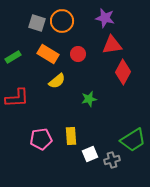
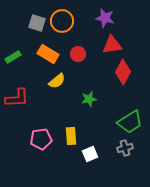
green trapezoid: moved 3 px left, 18 px up
gray cross: moved 13 px right, 12 px up
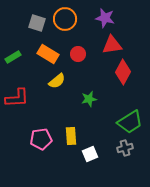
orange circle: moved 3 px right, 2 px up
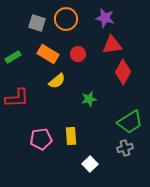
orange circle: moved 1 px right
white square: moved 10 px down; rotated 21 degrees counterclockwise
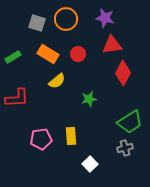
red diamond: moved 1 px down
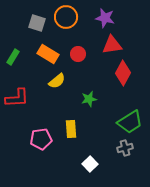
orange circle: moved 2 px up
green rectangle: rotated 28 degrees counterclockwise
yellow rectangle: moved 7 px up
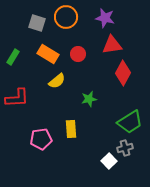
white square: moved 19 px right, 3 px up
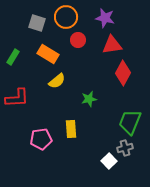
red circle: moved 14 px up
green trapezoid: rotated 144 degrees clockwise
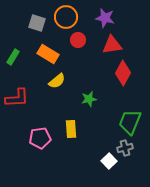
pink pentagon: moved 1 px left, 1 px up
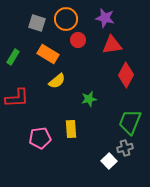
orange circle: moved 2 px down
red diamond: moved 3 px right, 2 px down
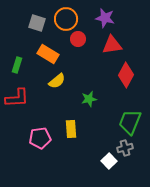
red circle: moved 1 px up
green rectangle: moved 4 px right, 8 px down; rotated 14 degrees counterclockwise
